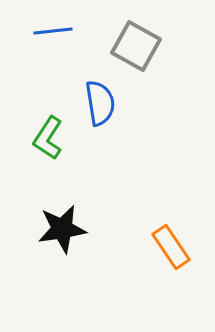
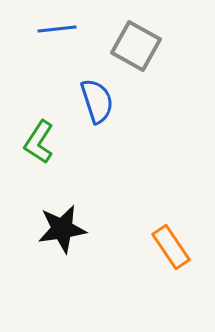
blue line: moved 4 px right, 2 px up
blue semicircle: moved 3 px left, 2 px up; rotated 9 degrees counterclockwise
green L-shape: moved 9 px left, 4 px down
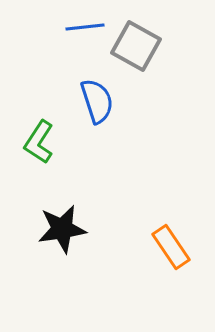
blue line: moved 28 px right, 2 px up
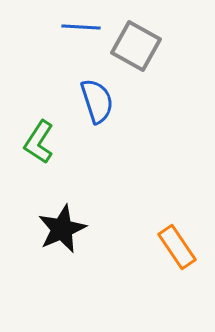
blue line: moved 4 px left; rotated 9 degrees clockwise
black star: rotated 15 degrees counterclockwise
orange rectangle: moved 6 px right
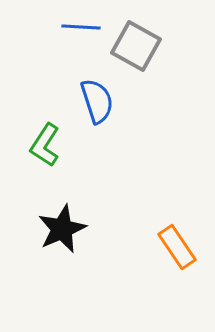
green L-shape: moved 6 px right, 3 px down
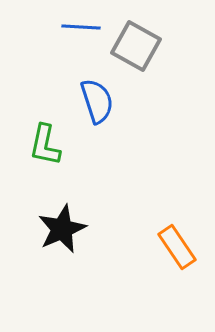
green L-shape: rotated 21 degrees counterclockwise
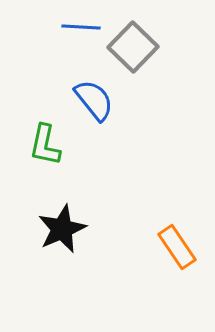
gray square: moved 3 px left, 1 px down; rotated 15 degrees clockwise
blue semicircle: moved 3 px left, 1 px up; rotated 21 degrees counterclockwise
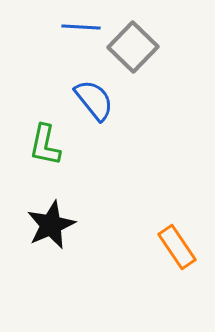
black star: moved 11 px left, 4 px up
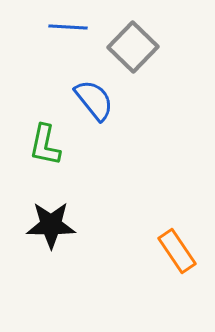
blue line: moved 13 px left
black star: rotated 24 degrees clockwise
orange rectangle: moved 4 px down
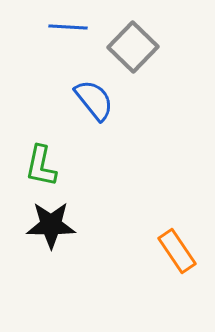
green L-shape: moved 4 px left, 21 px down
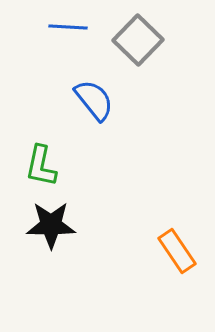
gray square: moved 5 px right, 7 px up
